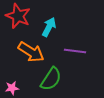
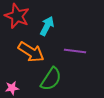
red star: moved 1 px left
cyan arrow: moved 2 px left, 1 px up
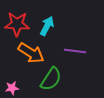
red star: moved 8 px down; rotated 20 degrees counterclockwise
orange arrow: moved 1 px down
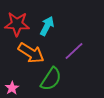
purple line: moved 1 px left; rotated 50 degrees counterclockwise
pink star: rotated 24 degrees counterclockwise
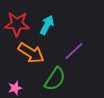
cyan arrow: moved 1 px up
green semicircle: moved 4 px right
pink star: moved 3 px right; rotated 16 degrees clockwise
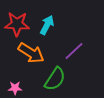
pink star: rotated 16 degrees clockwise
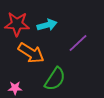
cyan arrow: rotated 48 degrees clockwise
purple line: moved 4 px right, 8 px up
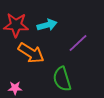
red star: moved 1 px left, 1 px down
green semicircle: moved 7 px right; rotated 130 degrees clockwise
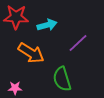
red star: moved 8 px up
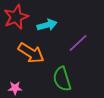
red star: rotated 25 degrees counterclockwise
